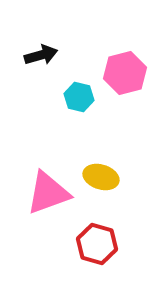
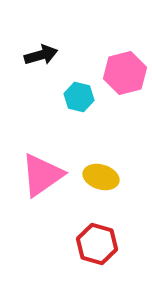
pink triangle: moved 6 px left, 18 px up; rotated 15 degrees counterclockwise
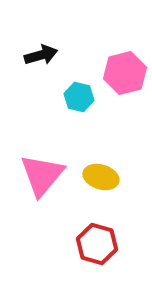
pink triangle: rotated 15 degrees counterclockwise
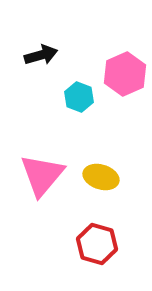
pink hexagon: moved 1 px down; rotated 9 degrees counterclockwise
cyan hexagon: rotated 8 degrees clockwise
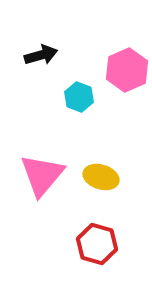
pink hexagon: moved 2 px right, 4 px up
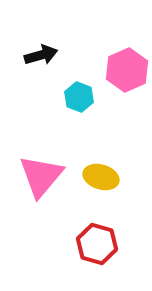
pink triangle: moved 1 px left, 1 px down
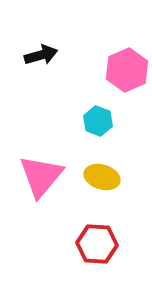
cyan hexagon: moved 19 px right, 24 px down
yellow ellipse: moved 1 px right
red hexagon: rotated 12 degrees counterclockwise
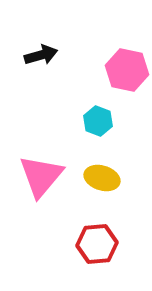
pink hexagon: rotated 24 degrees counterclockwise
yellow ellipse: moved 1 px down
red hexagon: rotated 9 degrees counterclockwise
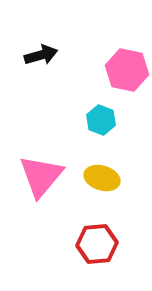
cyan hexagon: moved 3 px right, 1 px up
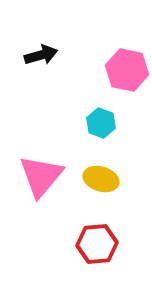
cyan hexagon: moved 3 px down
yellow ellipse: moved 1 px left, 1 px down
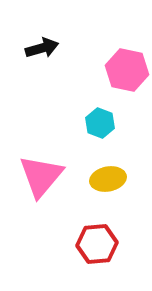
black arrow: moved 1 px right, 7 px up
cyan hexagon: moved 1 px left
yellow ellipse: moved 7 px right; rotated 28 degrees counterclockwise
